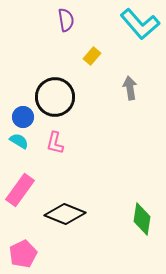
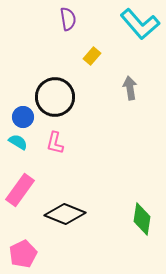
purple semicircle: moved 2 px right, 1 px up
cyan semicircle: moved 1 px left, 1 px down
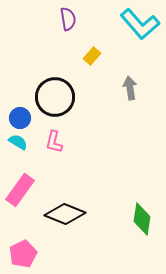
blue circle: moved 3 px left, 1 px down
pink L-shape: moved 1 px left, 1 px up
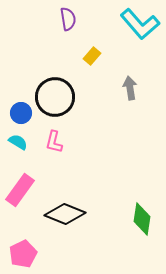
blue circle: moved 1 px right, 5 px up
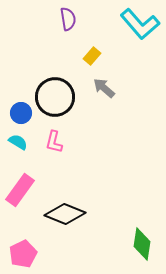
gray arrow: moved 26 px left; rotated 40 degrees counterclockwise
green diamond: moved 25 px down
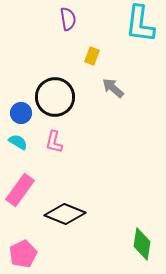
cyan L-shape: rotated 48 degrees clockwise
yellow rectangle: rotated 18 degrees counterclockwise
gray arrow: moved 9 px right
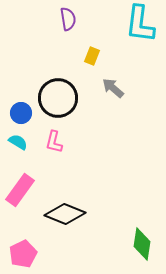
black circle: moved 3 px right, 1 px down
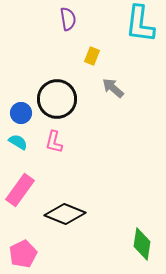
black circle: moved 1 px left, 1 px down
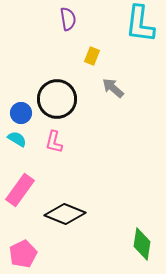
cyan semicircle: moved 1 px left, 3 px up
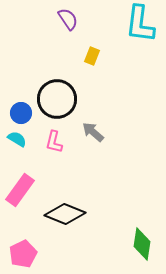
purple semicircle: rotated 25 degrees counterclockwise
gray arrow: moved 20 px left, 44 px down
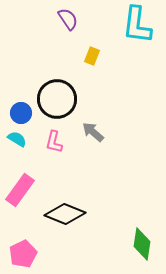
cyan L-shape: moved 3 px left, 1 px down
